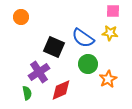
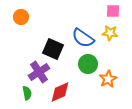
black square: moved 1 px left, 2 px down
red diamond: moved 1 px left, 2 px down
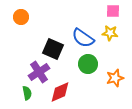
orange star: moved 7 px right, 1 px up; rotated 12 degrees clockwise
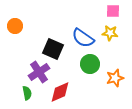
orange circle: moved 6 px left, 9 px down
green circle: moved 2 px right
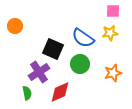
yellow star: rotated 14 degrees counterclockwise
green circle: moved 10 px left
orange star: moved 2 px left, 5 px up
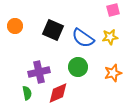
pink square: moved 1 px up; rotated 16 degrees counterclockwise
yellow star: moved 4 px down
black square: moved 19 px up
green circle: moved 2 px left, 3 px down
purple cross: rotated 20 degrees clockwise
red diamond: moved 2 px left, 1 px down
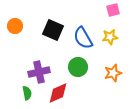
blue semicircle: rotated 25 degrees clockwise
